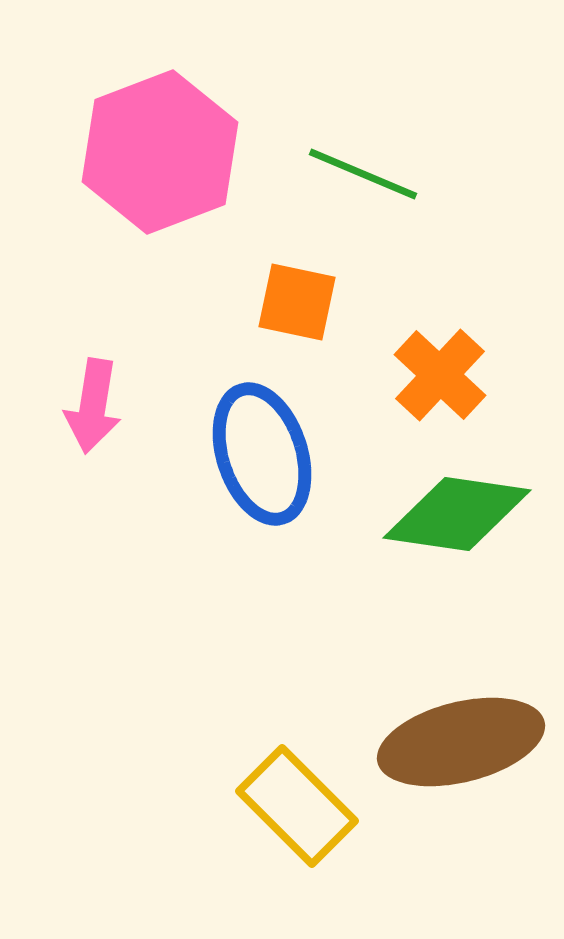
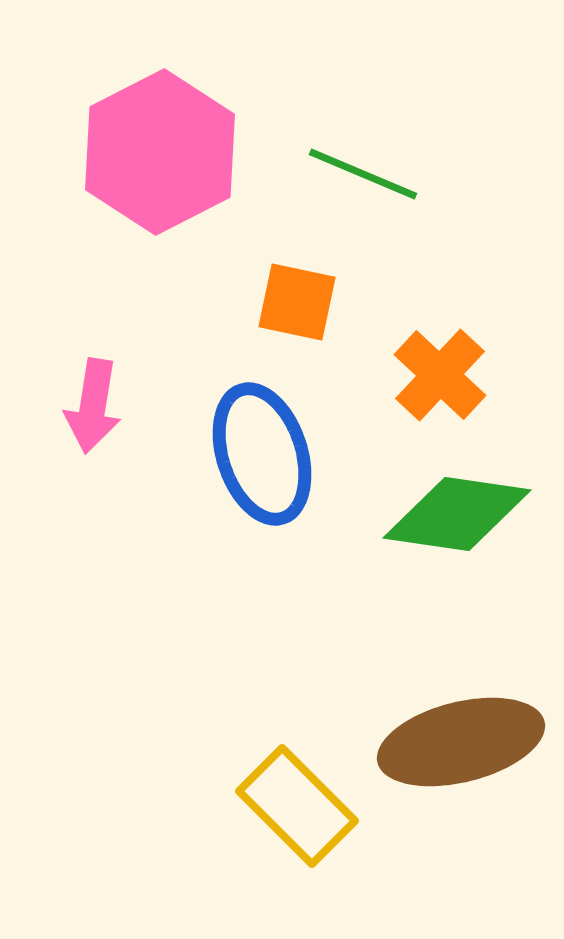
pink hexagon: rotated 6 degrees counterclockwise
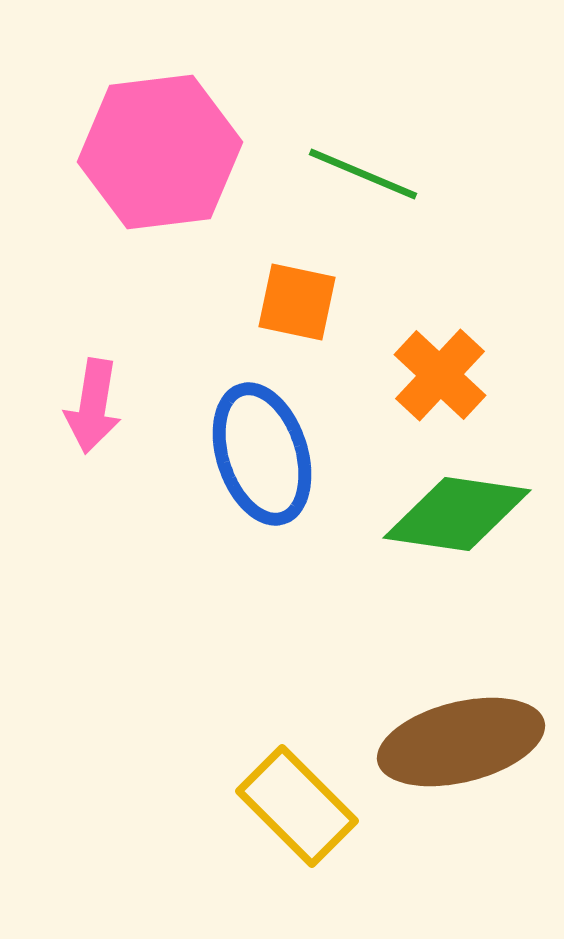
pink hexagon: rotated 20 degrees clockwise
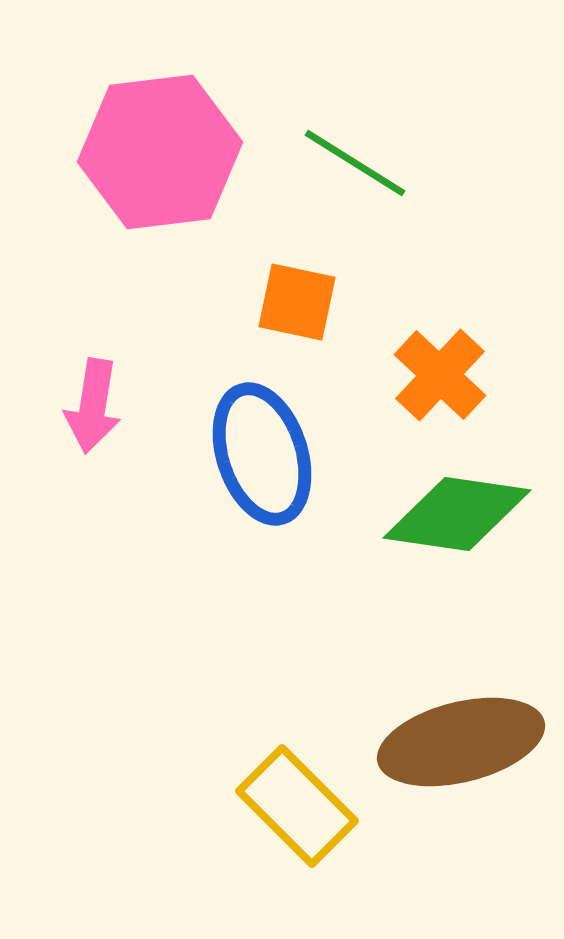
green line: moved 8 px left, 11 px up; rotated 9 degrees clockwise
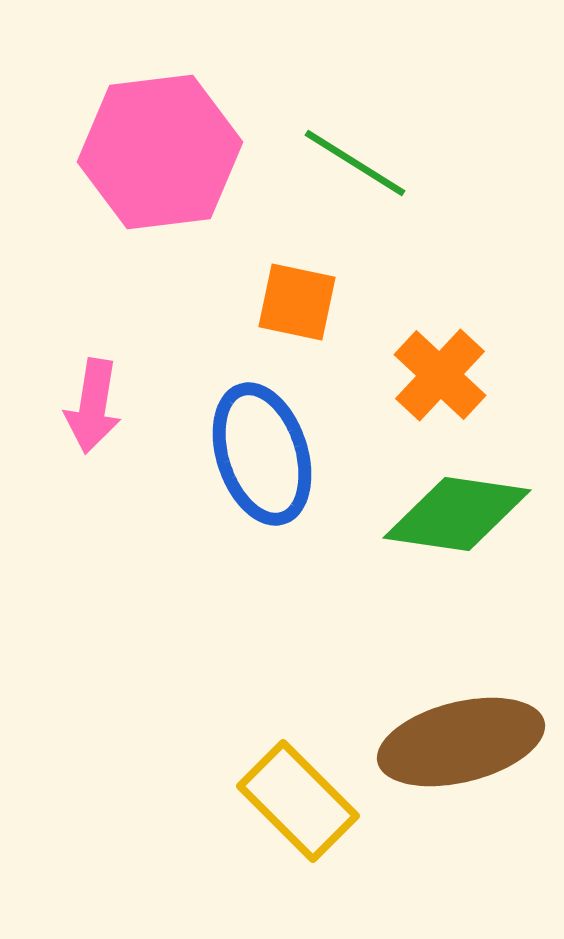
yellow rectangle: moved 1 px right, 5 px up
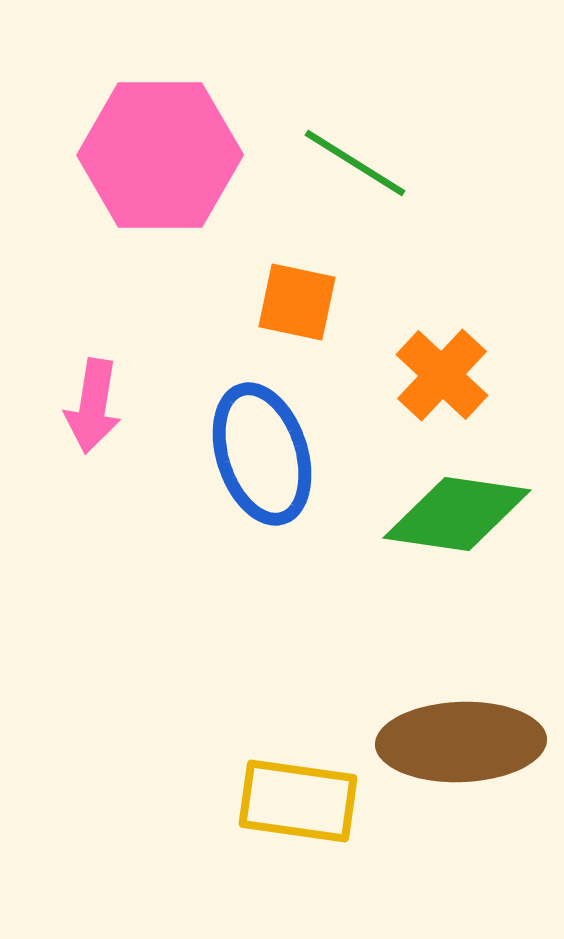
pink hexagon: moved 3 px down; rotated 7 degrees clockwise
orange cross: moved 2 px right
brown ellipse: rotated 12 degrees clockwise
yellow rectangle: rotated 37 degrees counterclockwise
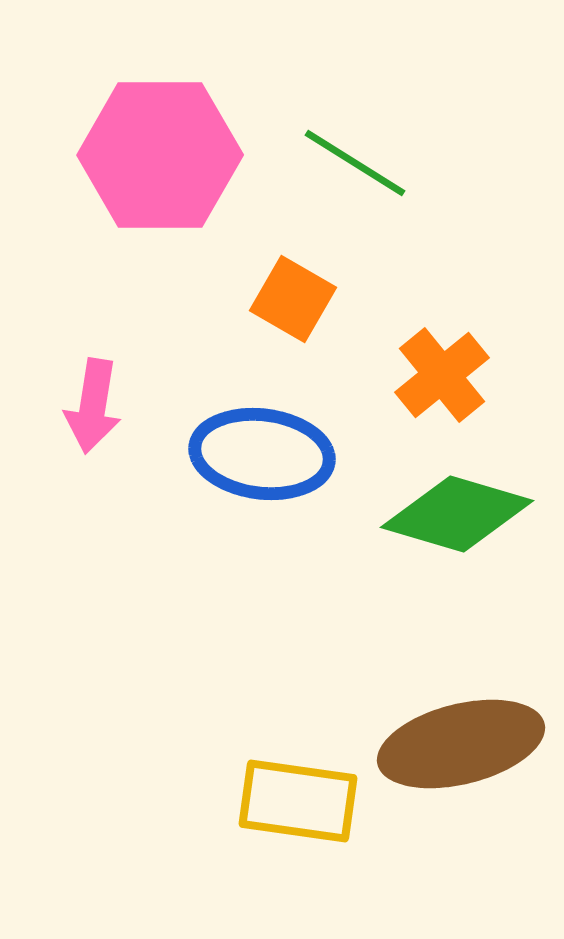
orange square: moved 4 px left, 3 px up; rotated 18 degrees clockwise
orange cross: rotated 8 degrees clockwise
blue ellipse: rotated 65 degrees counterclockwise
green diamond: rotated 8 degrees clockwise
brown ellipse: moved 2 px down; rotated 12 degrees counterclockwise
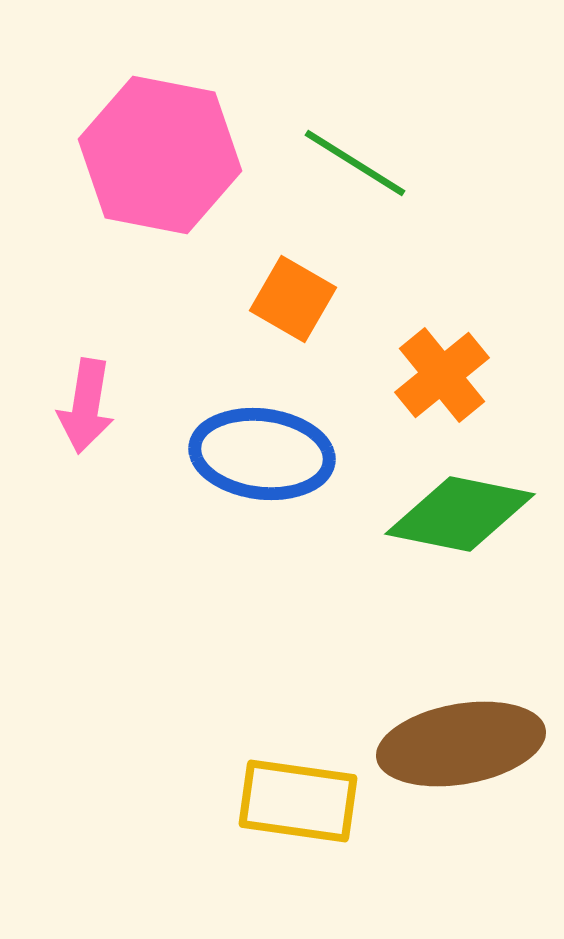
pink hexagon: rotated 11 degrees clockwise
pink arrow: moved 7 px left
green diamond: moved 3 px right; rotated 5 degrees counterclockwise
brown ellipse: rotated 4 degrees clockwise
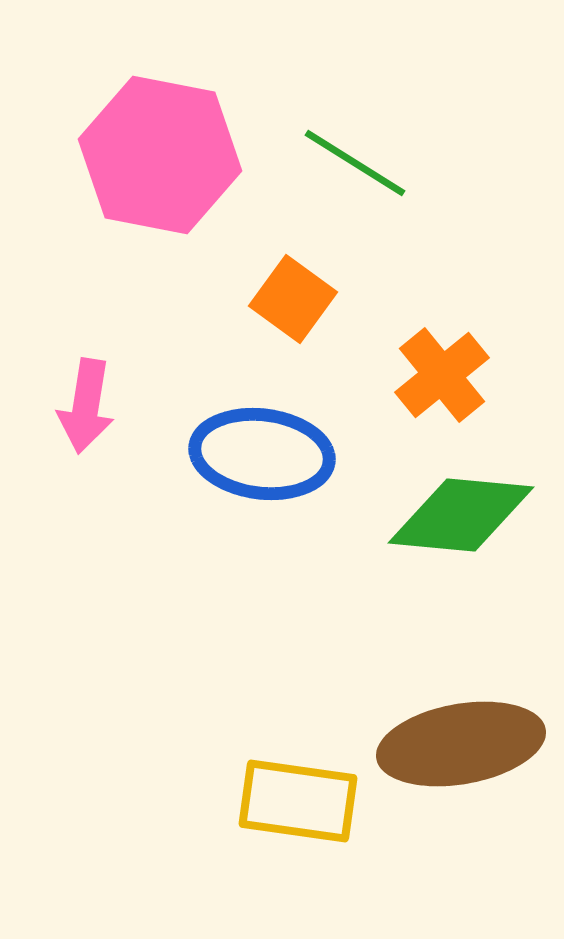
orange square: rotated 6 degrees clockwise
green diamond: moved 1 px right, 1 px down; rotated 6 degrees counterclockwise
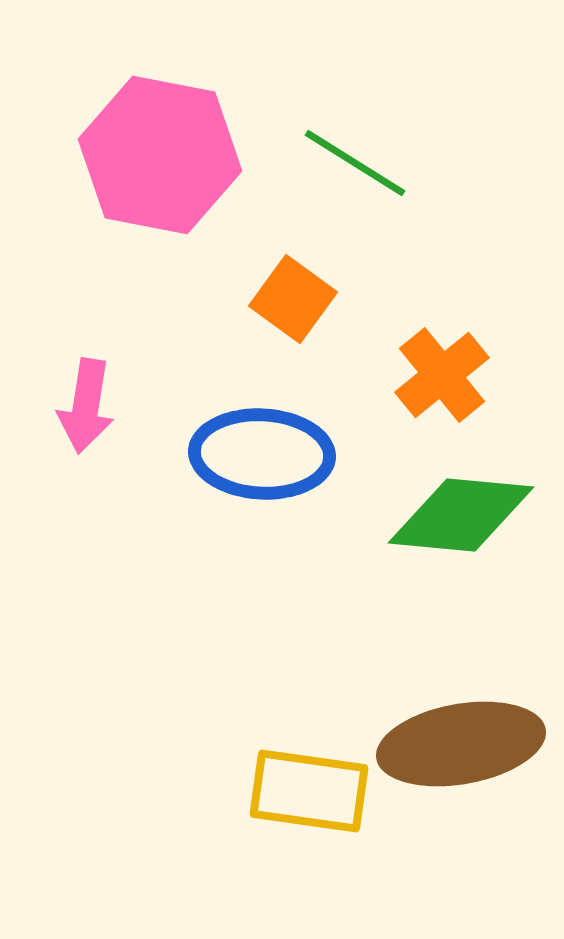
blue ellipse: rotated 4 degrees counterclockwise
yellow rectangle: moved 11 px right, 10 px up
